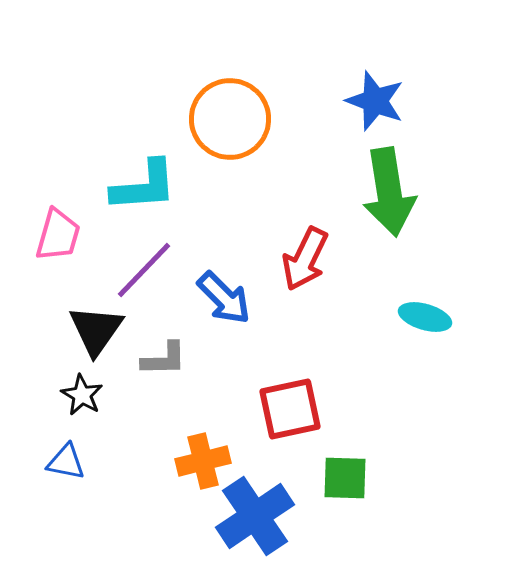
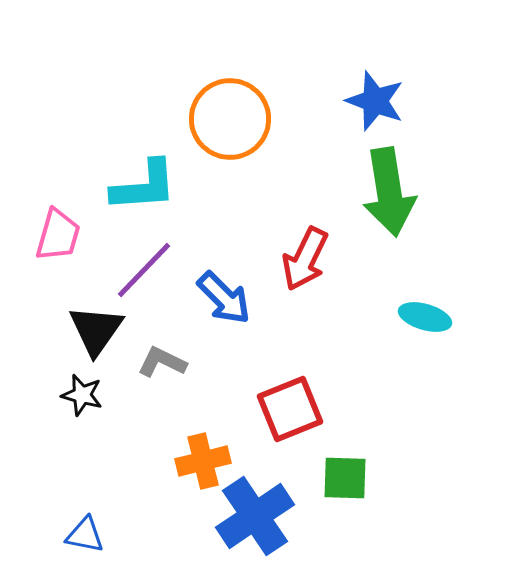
gray L-shape: moved 2 px left, 3 px down; rotated 153 degrees counterclockwise
black star: rotated 15 degrees counterclockwise
red square: rotated 10 degrees counterclockwise
blue triangle: moved 19 px right, 73 px down
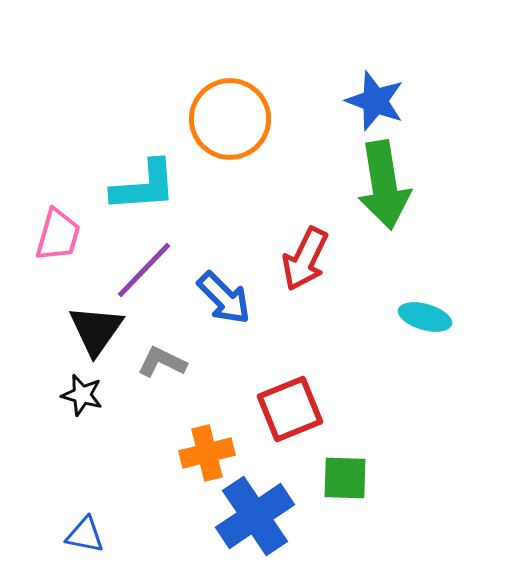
green arrow: moved 5 px left, 7 px up
orange cross: moved 4 px right, 8 px up
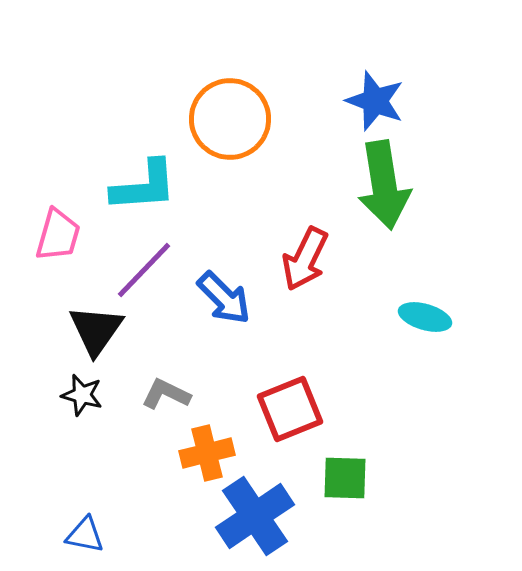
gray L-shape: moved 4 px right, 32 px down
